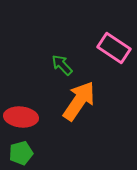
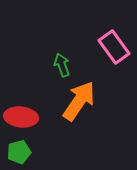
pink rectangle: moved 1 px up; rotated 20 degrees clockwise
green arrow: rotated 25 degrees clockwise
green pentagon: moved 2 px left, 1 px up
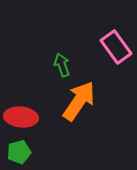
pink rectangle: moved 2 px right
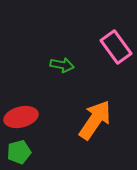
green arrow: rotated 120 degrees clockwise
orange arrow: moved 16 px right, 19 px down
red ellipse: rotated 20 degrees counterclockwise
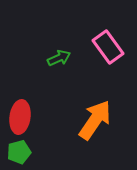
pink rectangle: moved 8 px left
green arrow: moved 3 px left, 7 px up; rotated 35 degrees counterclockwise
red ellipse: moved 1 px left; rotated 68 degrees counterclockwise
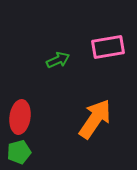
pink rectangle: rotated 64 degrees counterclockwise
green arrow: moved 1 px left, 2 px down
orange arrow: moved 1 px up
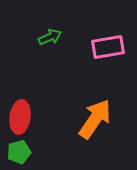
green arrow: moved 8 px left, 23 px up
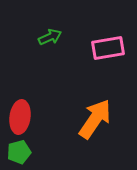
pink rectangle: moved 1 px down
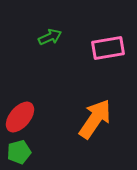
red ellipse: rotated 32 degrees clockwise
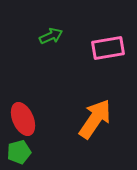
green arrow: moved 1 px right, 1 px up
red ellipse: moved 3 px right, 2 px down; rotated 64 degrees counterclockwise
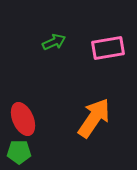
green arrow: moved 3 px right, 6 px down
orange arrow: moved 1 px left, 1 px up
green pentagon: rotated 15 degrees clockwise
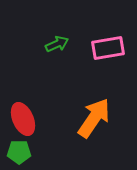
green arrow: moved 3 px right, 2 px down
